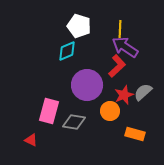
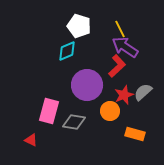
yellow line: rotated 30 degrees counterclockwise
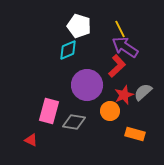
cyan diamond: moved 1 px right, 1 px up
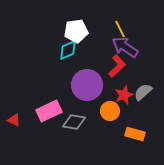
white pentagon: moved 3 px left, 5 px down; rotated 25 degrees counterclockwise
pink rectangle: rotated 50 degrees clockwise
red triangle: moved 17 px left, 20 px up
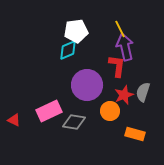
purple arrow: rotated 44 degrees clockwise
red L-shape: rotated 40 degrees counterclockwise
gray semicircle: rotated 30 degrees counterclockwise
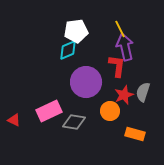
purple circle: moved 1 px left, 3 px up
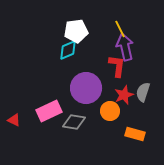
purple circle: moved 6 px down
